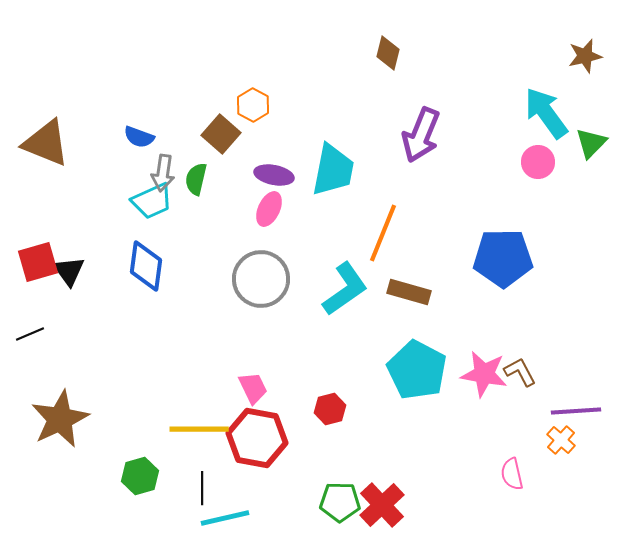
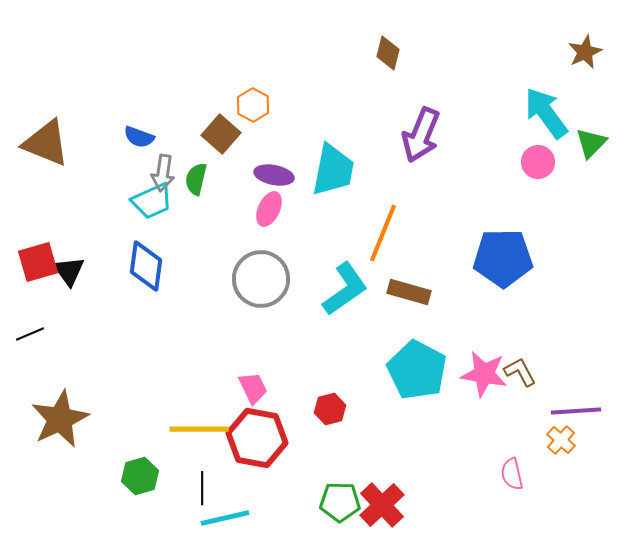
brown star at (585, 56): moved 4 px up; rotated 12 degrees counterclockwise
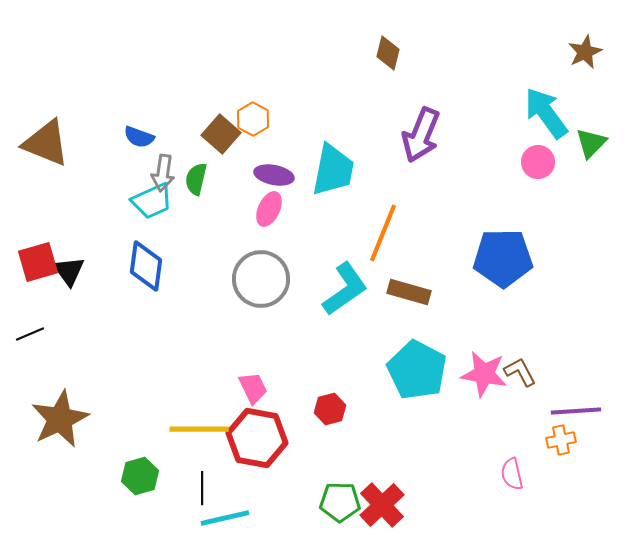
orange hexagon at (253, 105): moved 14 px down
orange cross at (561, 440): rotated 36 degrees clockwise
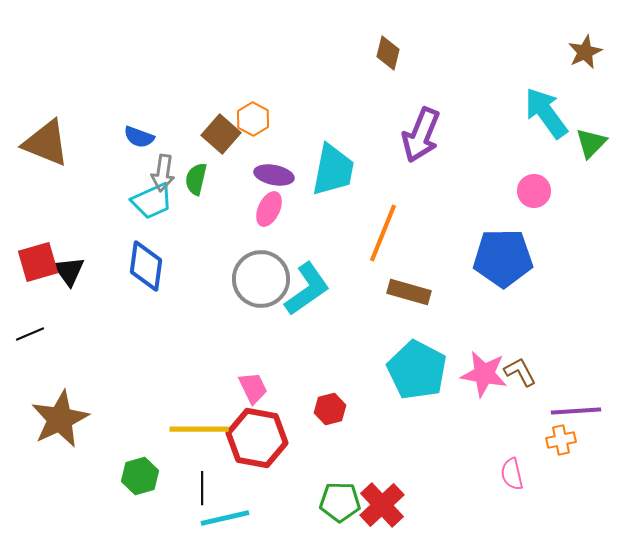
pink circle at (538, 162): moved 4 px left, 29 px down
cyan L-shape at (345, 289): moved 38 px left
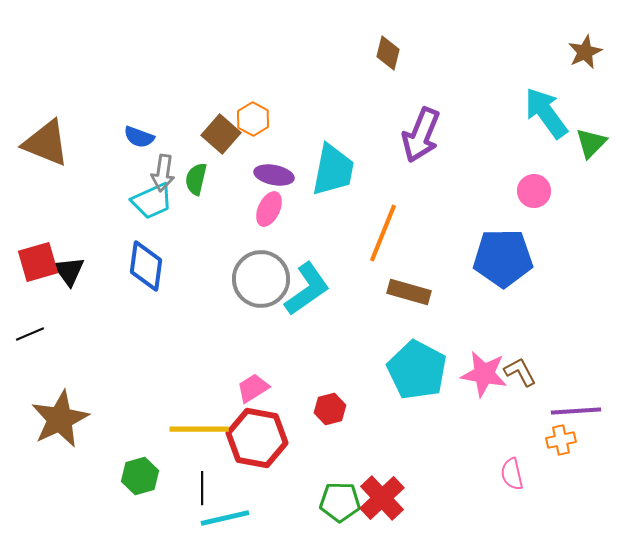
pink trapezoid at (253, 388): rotated 96 degrees counterclockwise
red cross at (382, 505): moved 7 px up
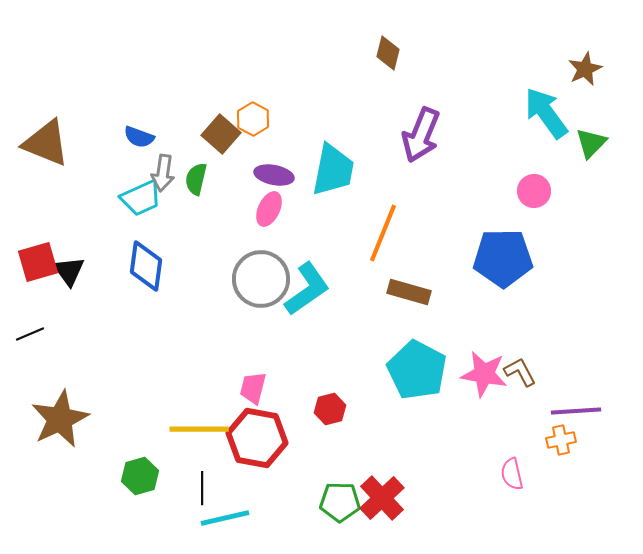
brown star at (585, 52): moved 17 px down
cyan trapezoid at (152, 201): moved 11 px left, 3 px up
pink trapezoid at (253, 388): rotated 44 degrees counterclockwise
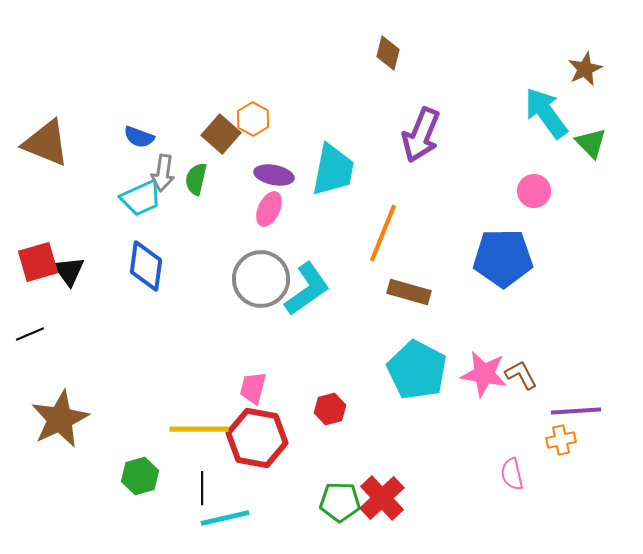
green triangle at (591, 143): rotated 28 degrees counterclockwise
brown L-shape at (520, 372): moved 1 px right, 3 px down
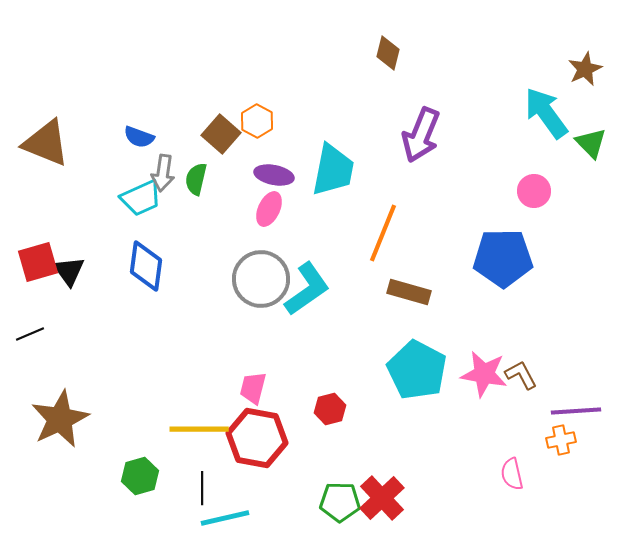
orange hexagon at (253, 119): moved 4 px right, 2 px down
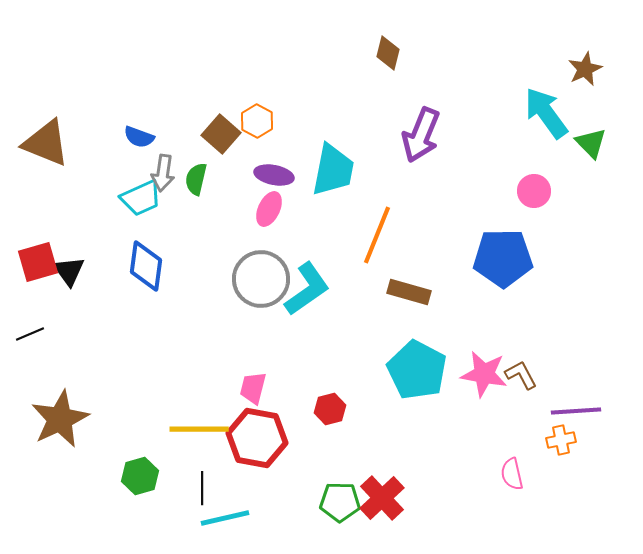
orange line at (383, 233): moved 6 px left, 2 px down
